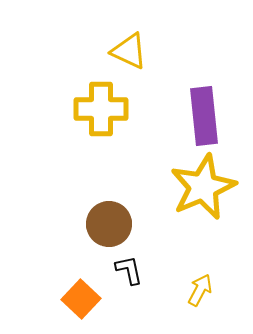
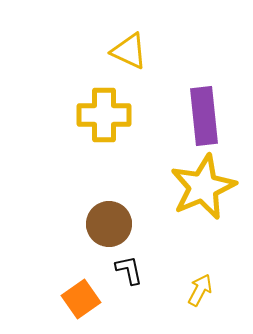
yellow cross: moved 3 px right, 6 px down
orange square: rotated 12 degrees clockwise
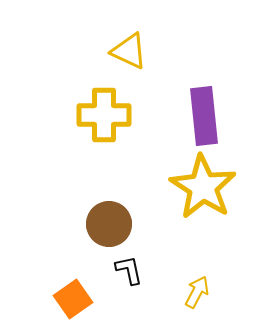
yellow star: rotated 16 degrees counterclockwise
yellow arrow: moved 3 px left, 2 px down
orange square: moved 8 px left
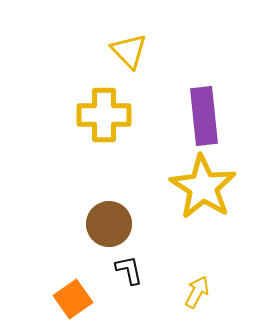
yellow triangle: rotated 21 degrees clockwise
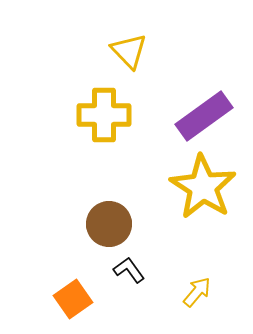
purple rectangle: rotated 60 degrees clockwise
black L-shape: rotated 24 degrees counterclockwise
yellow arrow: rotated 12 degrees clockwise
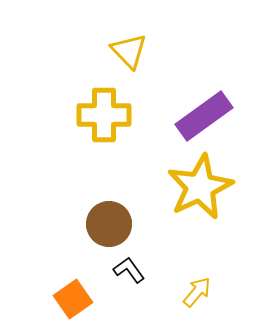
yellow star: moved 3 px left; rotated 14 degrees clockwise
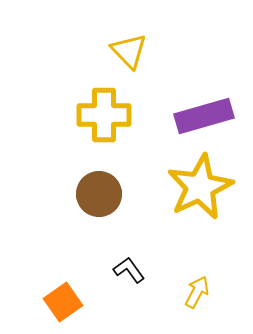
purple rectangle: rotated 20 degrees clockwise
brown circle: moved 10 px left, 30 px up
yellow arrow: rotated 12 degrees counterclockwise
orange square: moved 10 px left, 3 px down
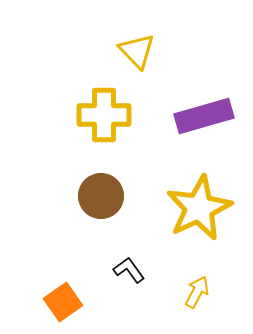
yellow triangle: moved 8 px right
yellow star: moved 1 px left, 21 px down
brown circle: moved 2 px right, 2 px down
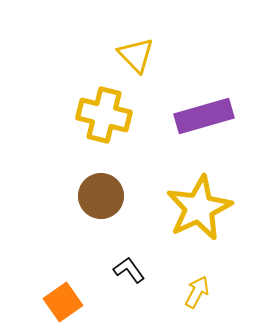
yellow triangle: moved 1 px left, 4 px down
yellow cross: rotated 14 degrees clockwise
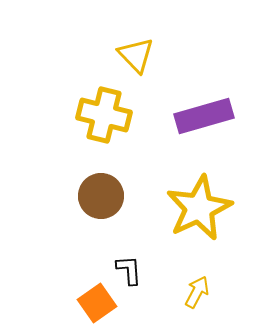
black L-shape: rotated 32 degrees clockwise
orange square: moved 34 px right, 1 px down
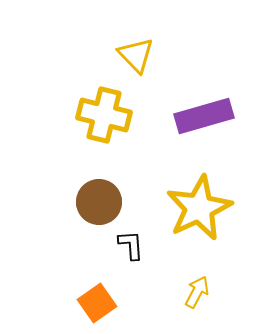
brown circle: moved 2 px left, 6 px down
black L-shape: moved 2 px right, 25 px up
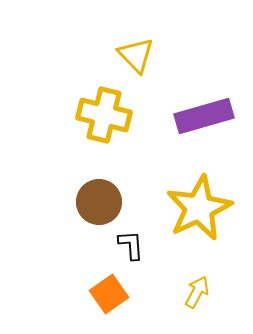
orange square: moved 12 px right, 9 px up
